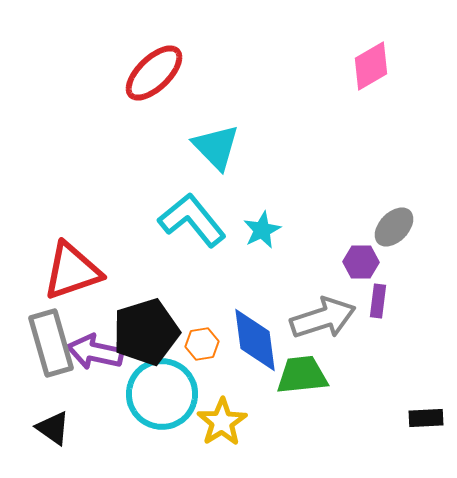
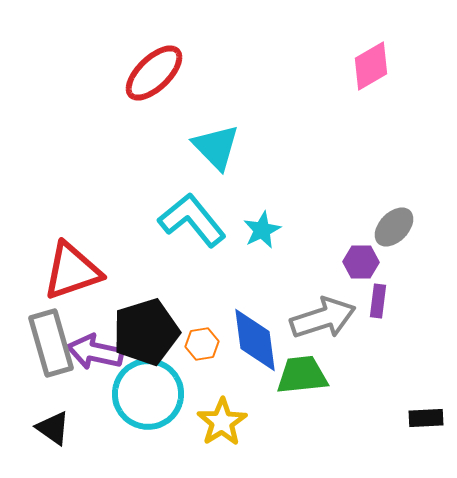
cyan circle: moved 14 px left
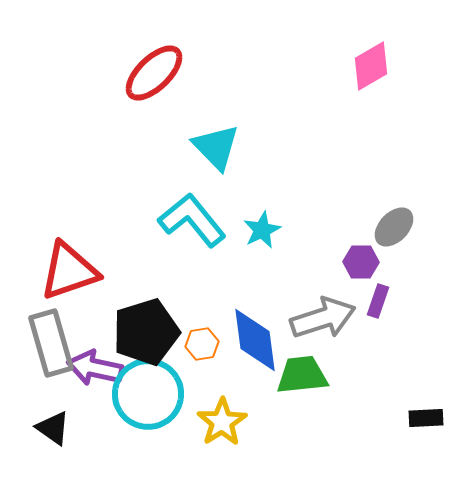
red triangle: moved 3 px left
purple rectangle: rotated 12 degrees clockwise
purple arrow: moved 16 px down
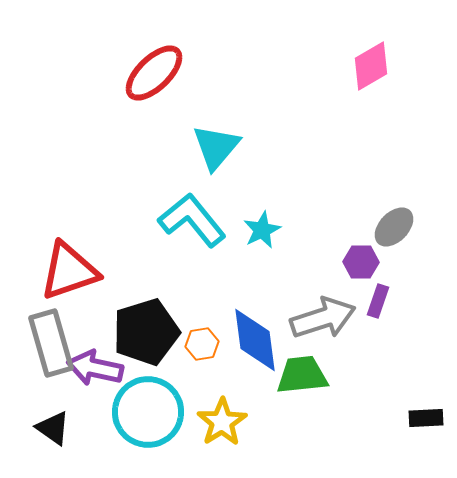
cyan triangle: rotated 24 degrees clockwise
cyan circle: moved 18 px down
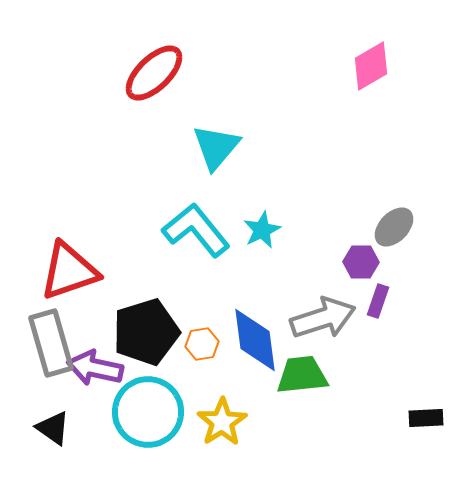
cyan L-shape: moved 4 px right, 10 px down
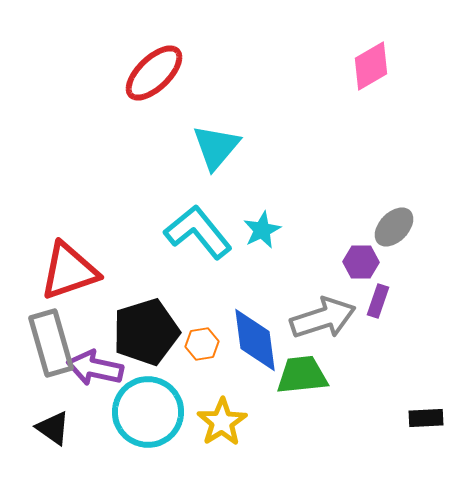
cyan L-shape: moved 2 px right, 2 px down
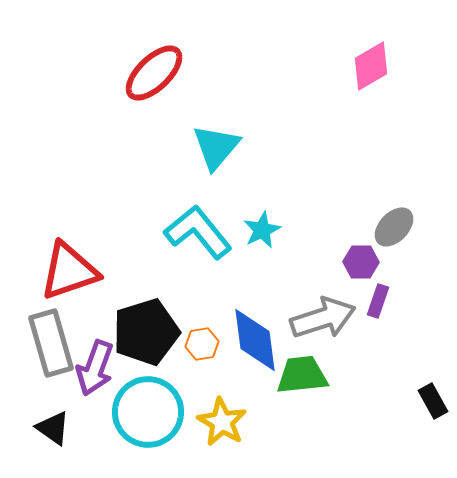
purple arrow: rotated 82 degrees counterclockwise
black rectangle: moved 7 px right, 17 px up; rotated 64 degrees clockwise
yellow star: rotated 9 degrees counterclockwise
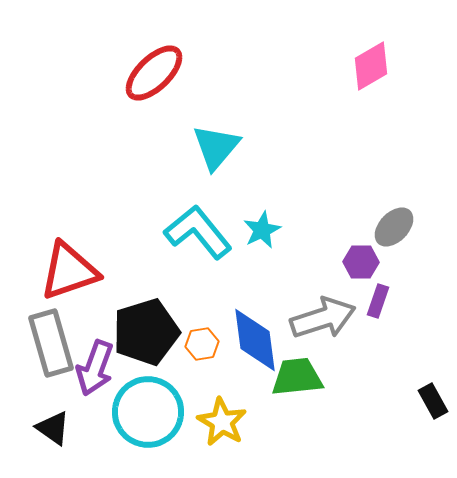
green trapezoid: moved 5 px left, 2 px down
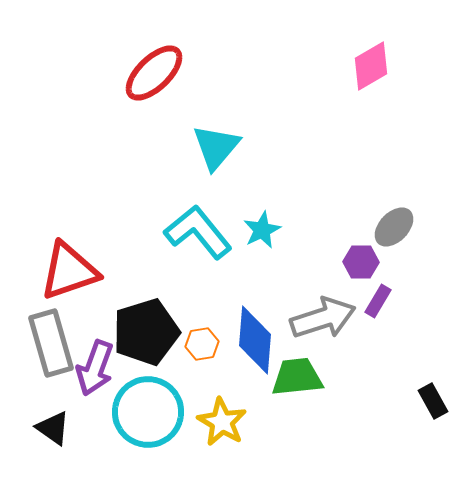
purple rectangle: rotated 12 degrees clockwise
blue diamond: rotated 12 degrees clockwise
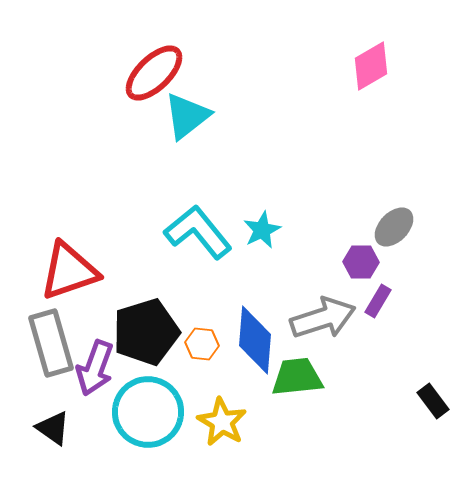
cyan triangle: moved 29 px left, 31 px up; rotated 12 degrees clockwise
orange hexagon: rotated 16 degrees clockwise
black rectangle: rotated 8 degrees counterclockwise
